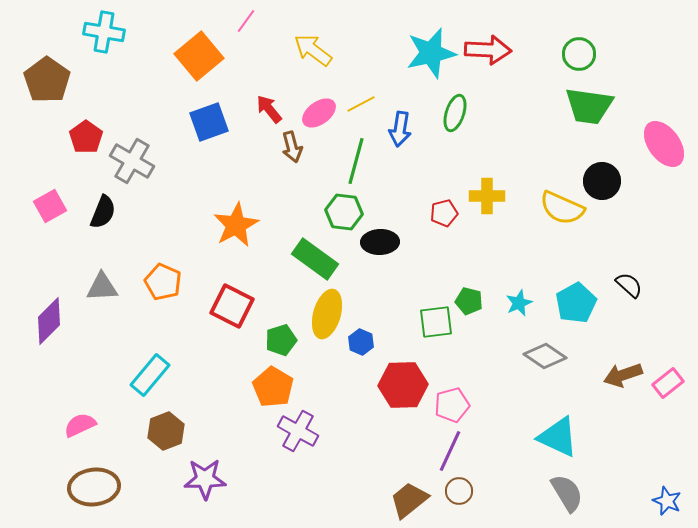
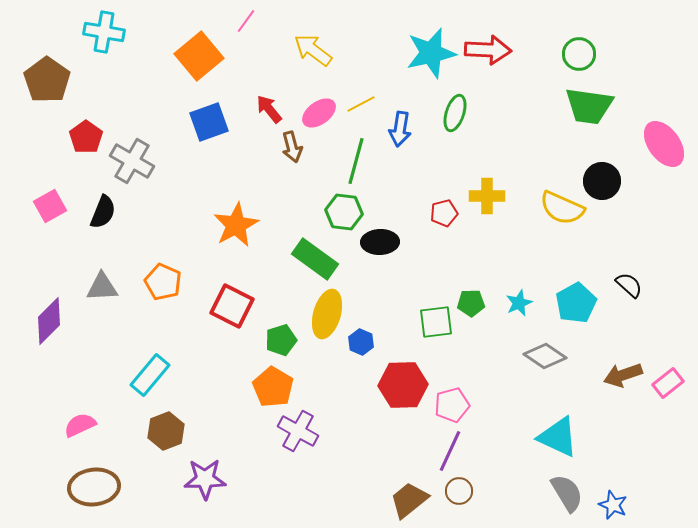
green pentagon at (469, 301): moved 2 px right, 2 px down; rotated 16 degrees counterclockwise
blue star at (667, 501): moved 54 px left, 4 px down
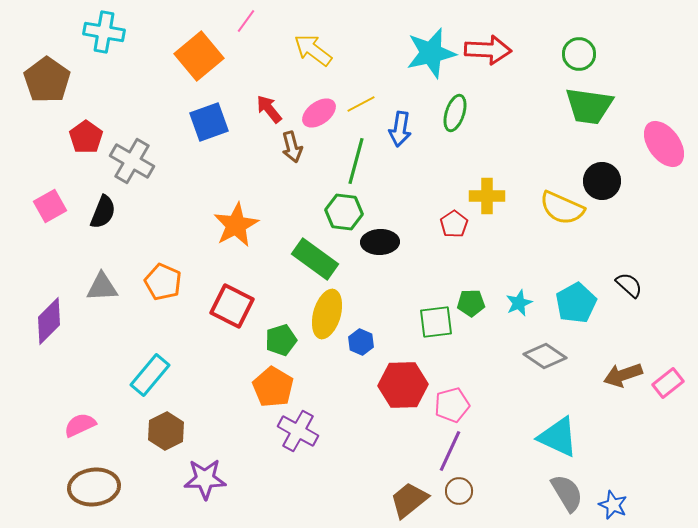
red pentagon at (444, 213): moved 10 px right, 11 px down; rotated 20 degrees counterclockwise
brown hexagon at (166, 431): rotated 6 degrees counterclockwise
